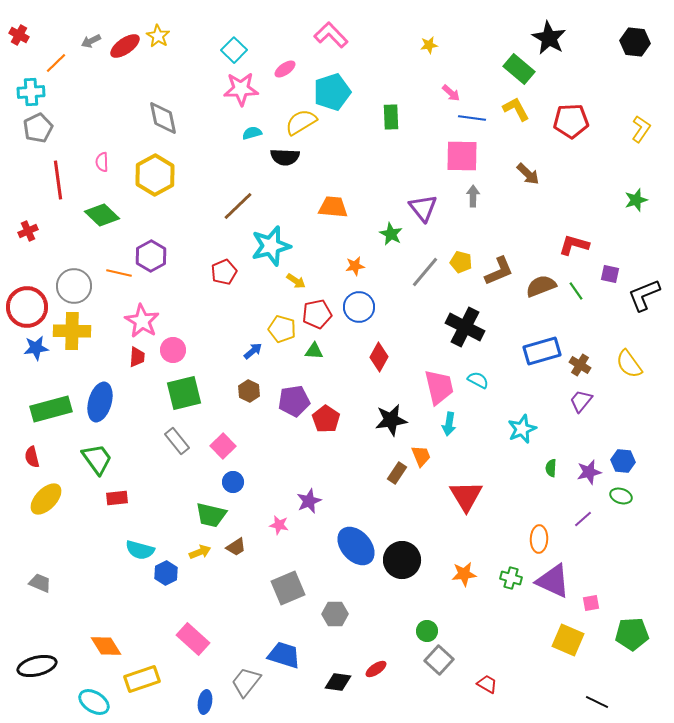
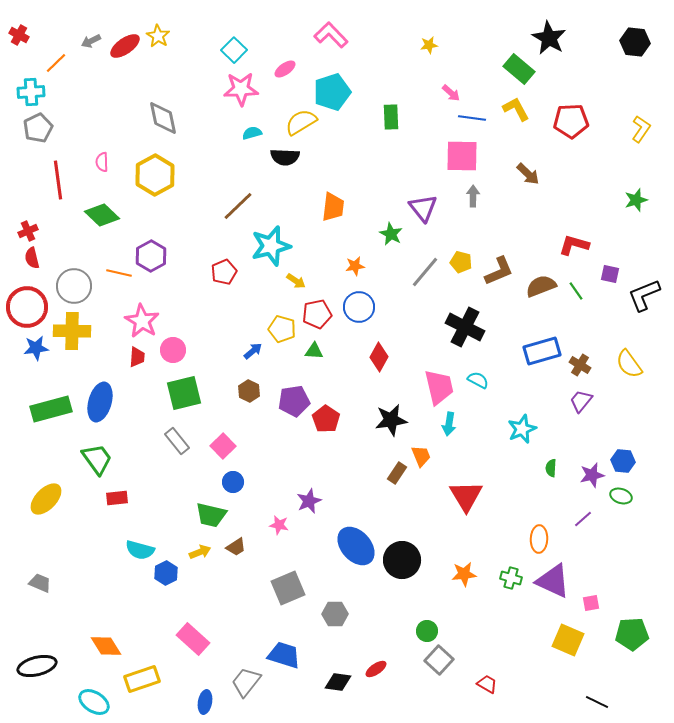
orange trapezoid at (333, 207): rotated 92 degrees clockwise
red semicircle at (32, 457): moved 199 px up
purple star at (589, 472): moved 3 px right, 3 px down
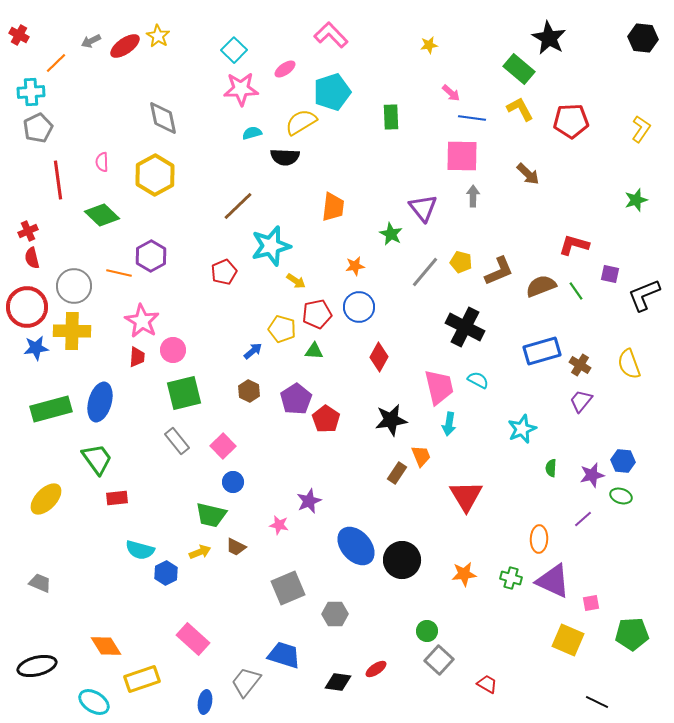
black hexagon at (635, 42): moved 8 px right, 4 px up
yellow L-shape at (516, 109): moved 4 px right
yellow semicircle at (629, 364): rotated 16 degrees clockwise
purple pentagon at (294, 401): moved 2 px right, 2 px up; rotated 24 degrees counterclockwise
brown trapezoid at (236, 547): rotated 60 degrees clockwise
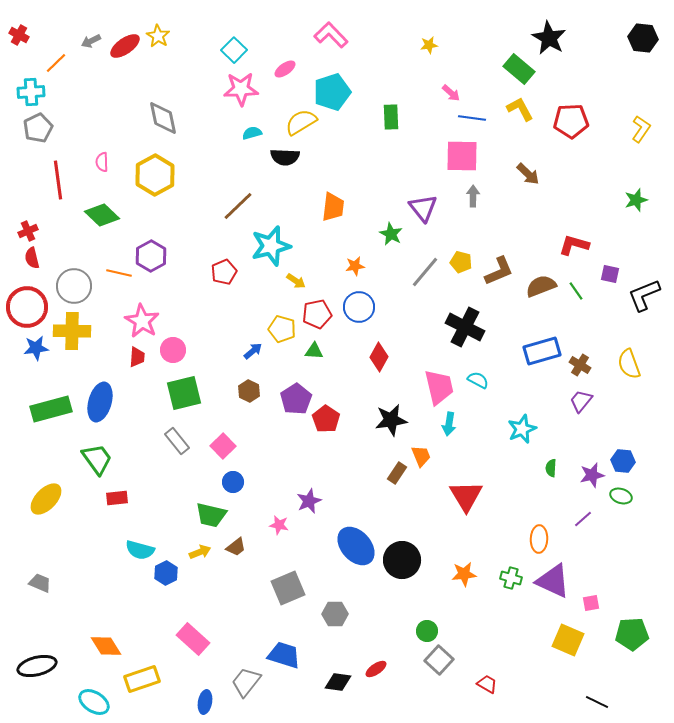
brown trapezoid at (236, 547): rotated 65 degrees counterclockwise
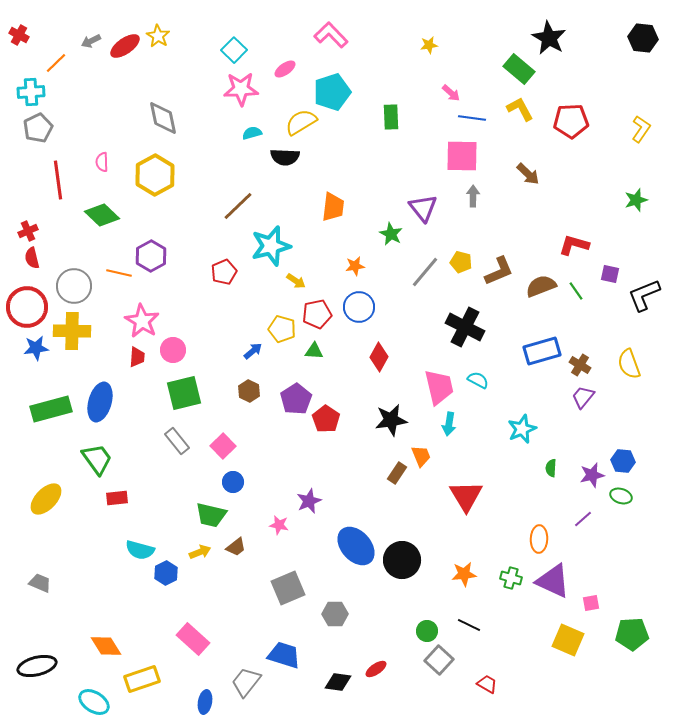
purple trapezoid at (581, 401): moved 2 px right, 4 px up
black line at (597, 702): moved 128 px left, 77 px up
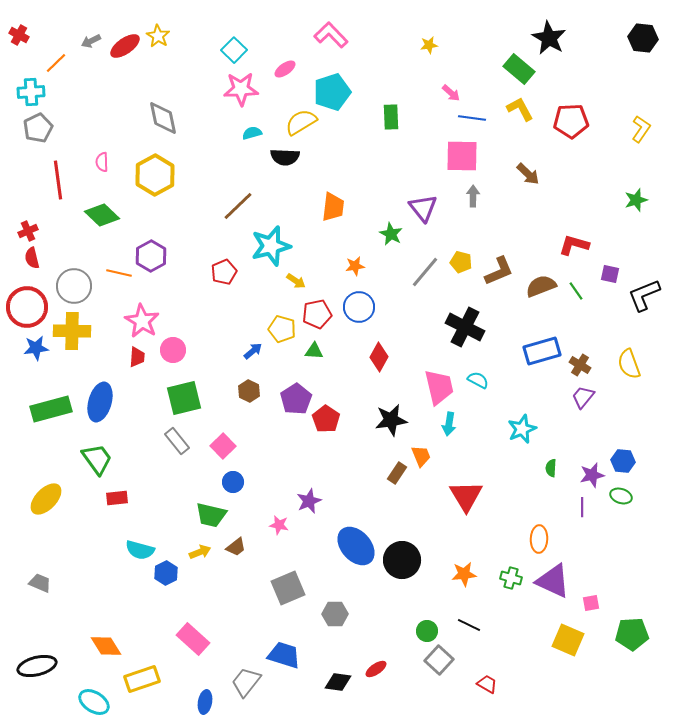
green square at (184, 393): moved 5 px down
purple line at (583, 519): moved 1 px left, 12 px up; rotated 48 degrees counterclockwise
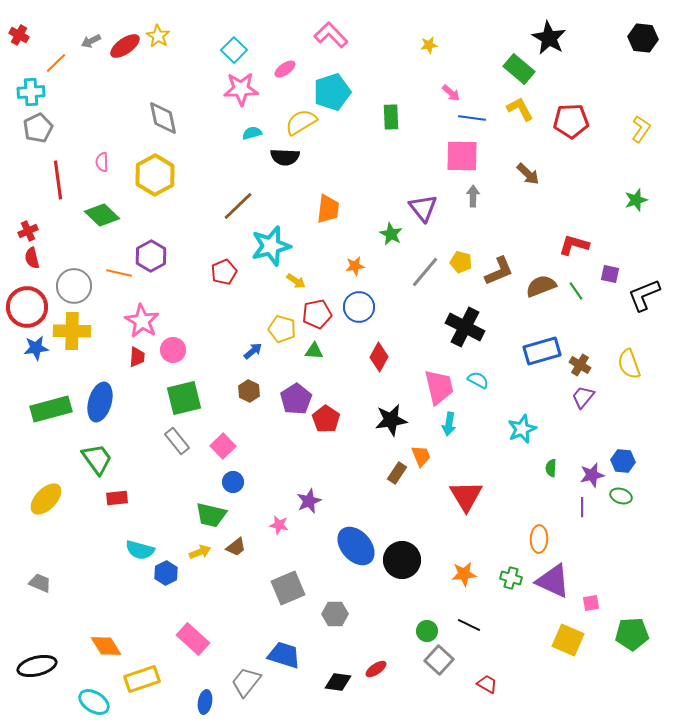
orange trapezoid at (333, 207): moved 5 px left, 2 px down
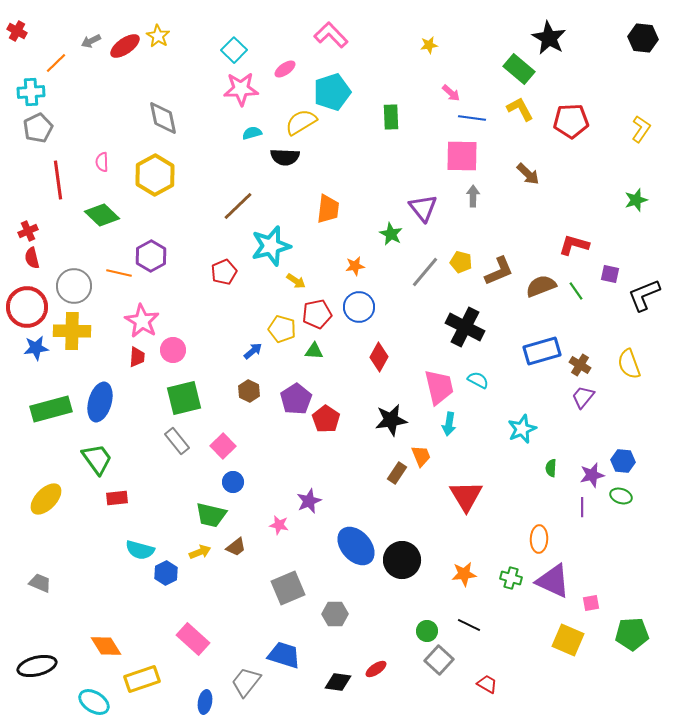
red cross at (19, 35): moved 2 px left, 4 px up
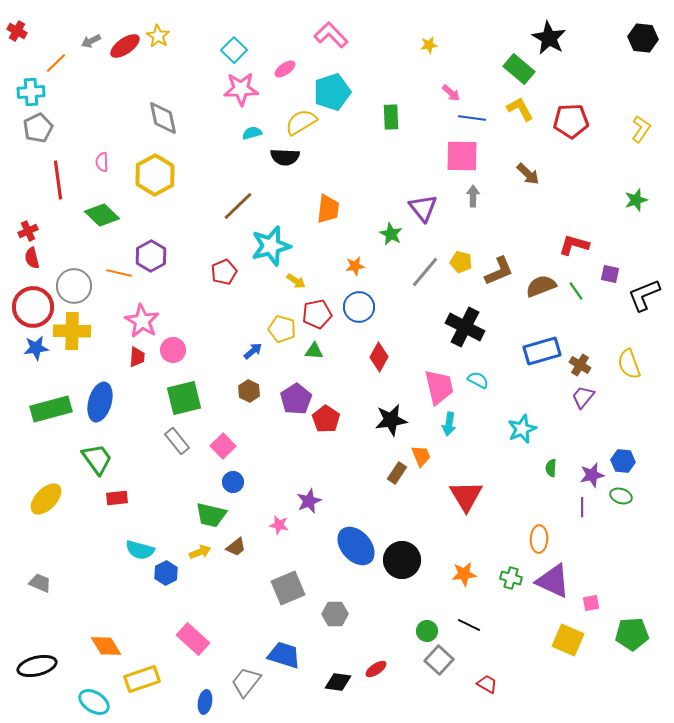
red circle at (27, 307): moved 6 px right
